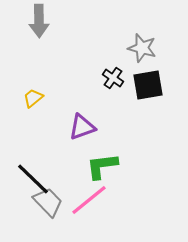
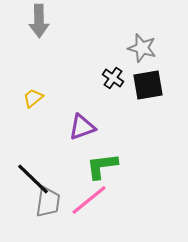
gray trapezoid: rotated 52 degrees clockwise
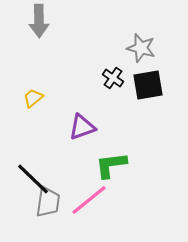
gray star: moved 1 px left
green L-shape: moved 9 px right, 1 px up
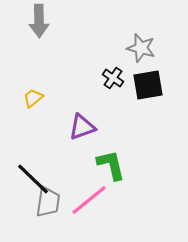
green L-shape: rotated 84 degrees clockwise
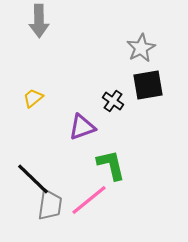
gray star: rotated 28 degrees clockwise
black cross: moved 23 px down
gray trapezoid: moved 2 px right, 3 px down
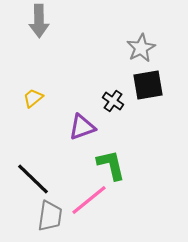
gray trapezoid: moved 11 px down
